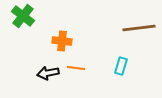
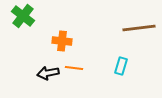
orange line: moved 2 px left
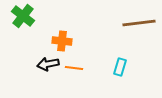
brown line: moved 5 px up
cyan rectangle: moved 1 px left, 1 px down
black arrow: moved 9 px up
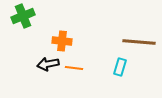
green cross: rotated 30 degrees clockwise
brown line: moved 19 px down; rotated 12 degrees clockwise
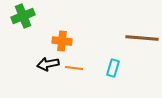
brown line: moved 3 px right, 4 px up
cyan rectangle: moved 7 px left, 1 px down
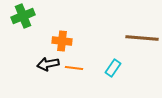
cyan rectangle: rotated 18 degrees clockwise
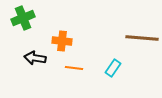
green cross: moved 2 px down
black arrow: moved 13 px left, 6 px up; rotated 20 degrees clockwise
